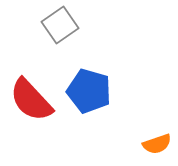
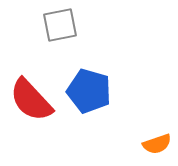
gray square: rotated 24 degrees clockwise
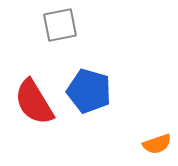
red semicircle: moved 3 px right, 2 px down; rotated 12 degrees clockwise
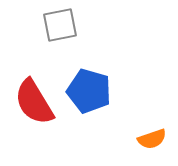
orange semicircle: moved 5 px left, 5 px up
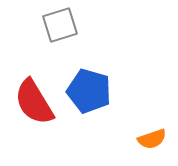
gray square: rotated 6 degrees counterclockwise
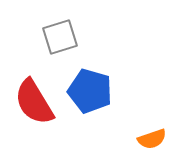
gray square: moved 12 px down
blue pentagon: moved 1 px right
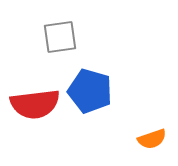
gray square: rotated 9 degrees clockwise
red semicircle: moved 1 px right, 2 px down; rotated 66 degrees counterclockwise
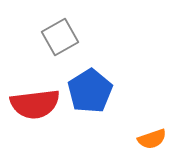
gray square: rotated 21 degrees counterclockwise
blue pentagon: rotated 24 degrees clockwise
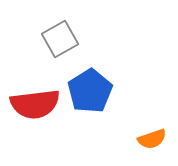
gray square: moved 2 px down
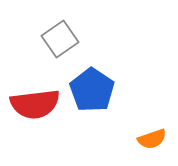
gray square: rotated 6 degrees counterclockwise
blue pentagon: moved 2 px right, 1 px up; rotated 6 degrees counterclockwise
